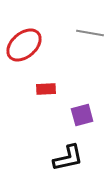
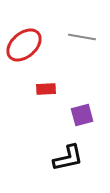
gray line: moved 8 px left, 4 px down
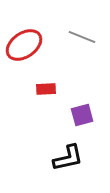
gray line: rotated 12 degrees clockwise
red ellipse: rotated 6 degrees clockwise
